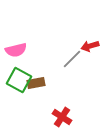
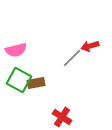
gray line: moved 1 px up
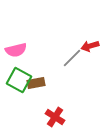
red cross: moved 7 px left
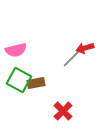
red arrow: moved 5 px left, 2 px down
red cross: moved 8 px right, 6 px up; rotated 12 degrees clockwise
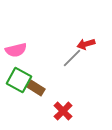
red arrow: moved 1 px right, 4 px up
brown rectangle: moved 5 px down; rotated 42 degrees clockwise
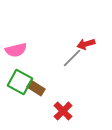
green square: moved 1 px right, 2 px down
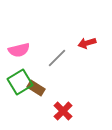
red arrow: moved 1 px right, 1 px up
pink semicircle: moved 3 px right
gray line: moved 15 px left
green square: rotated 30 degrees clockwise
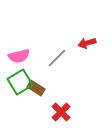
pink semicircle: moved 6 px down
red cross: moved 2 px left, 1 px down
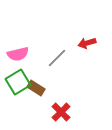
pink semicircle: moved 1 px left, 2 px up
green square: moved 2 px left
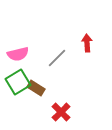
red arrow: rotated 102 degrees clockwise
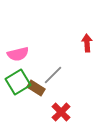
gray line: moved 4 px left, 17 px down
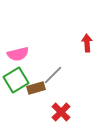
green square: moved 2 px left, 2 px up
brown rectangle: rotated 48 degrees counterclockwise
